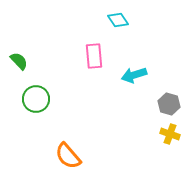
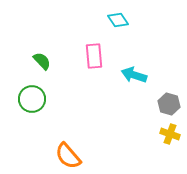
green semicircle: moved 23 px right
cyan arrow: rotated 35 degrees clockwise
green circle: moved 4 px left
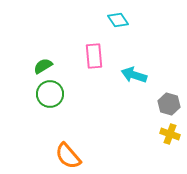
green semicircle: moved 1 px right, 5 px down; rotated 78 degrees counterclockwise
green circle: moved 18 px right, 5 px up
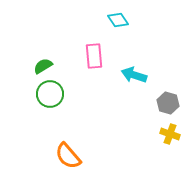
gray hexagon: moved 1 px left, 1 px up
